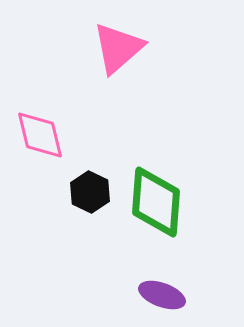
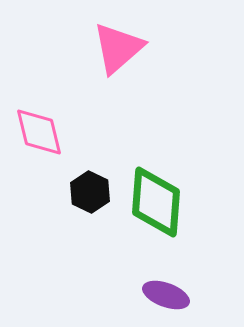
pink diamond: moved 1 px left, 3 px up
purple ellipse: moved 4 px right
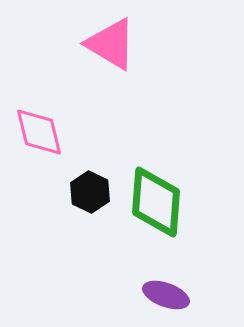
pink triangle: moved 7 px left, 4 px up; rotated 48 degrees counterclockwise
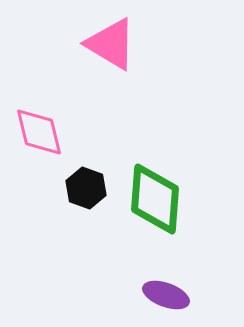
black hexagon: moved 4 px left, 4 px up; rotated 6 degrees counterclockwise
green diamond: moved 1 px left, 3 px up
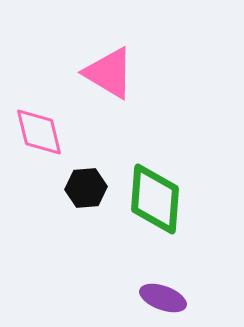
pink triangle: moved 2 px left, 29 px down
black hexagon: rotated 24 degrees counterclockwise
purple ellipse: moved 3 px left, 3 px down
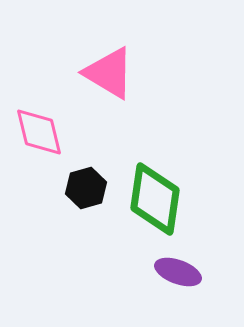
black hexagon: rotated 12 degrees counterclockwise
green diamond: rotated 4 degrees clockwise
purple ellipse: moved 15 px right, 26 px up
